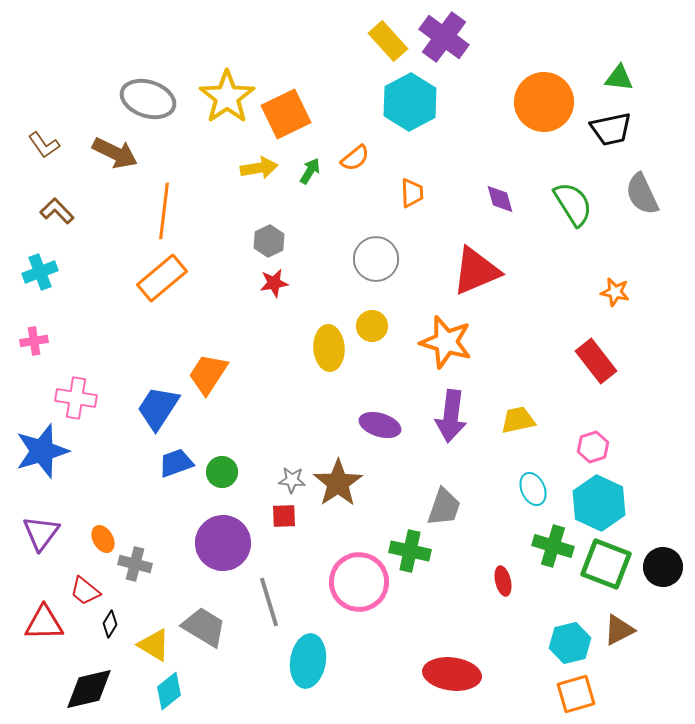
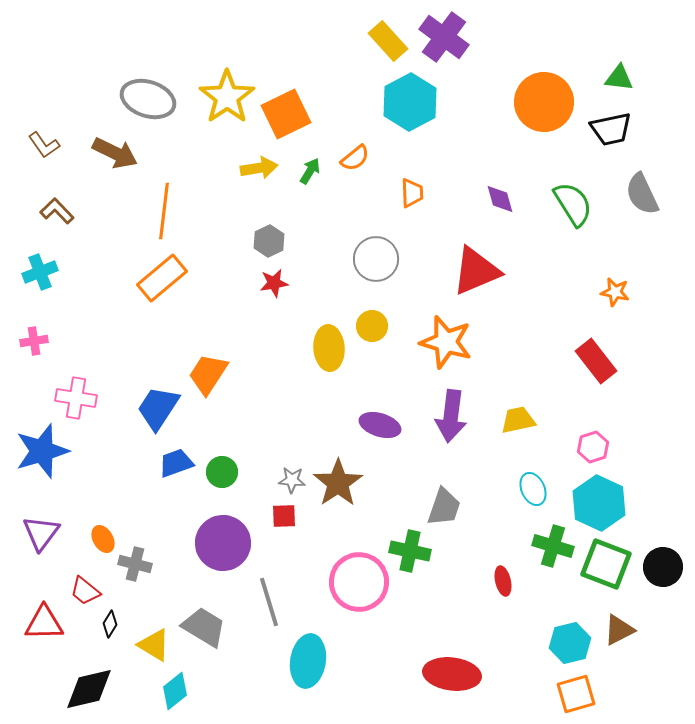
cyan diamond at (169, 691): moved 6 px right
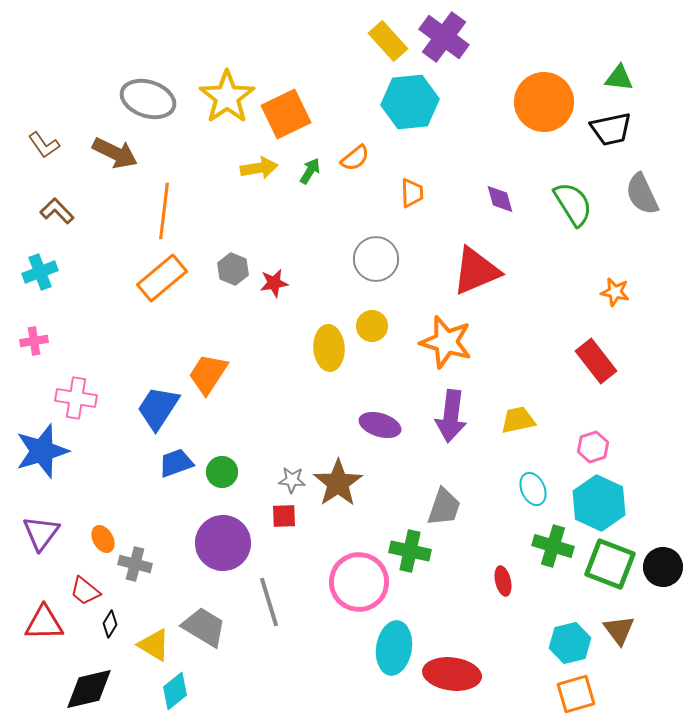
cyan hexagon at (410, 102): rotated 22 degrees clockwise
gray hexagon at (269, 241): moved 36 px left, 28 px down; rotated 12 degrees counterclockwise
green square at (606, 564): moved 4 px right
brown triangle at (619, 630): rotated 40 degrees counterclockwise
cyan ellipse at (308, 661): moved 86 px right, 13 px up
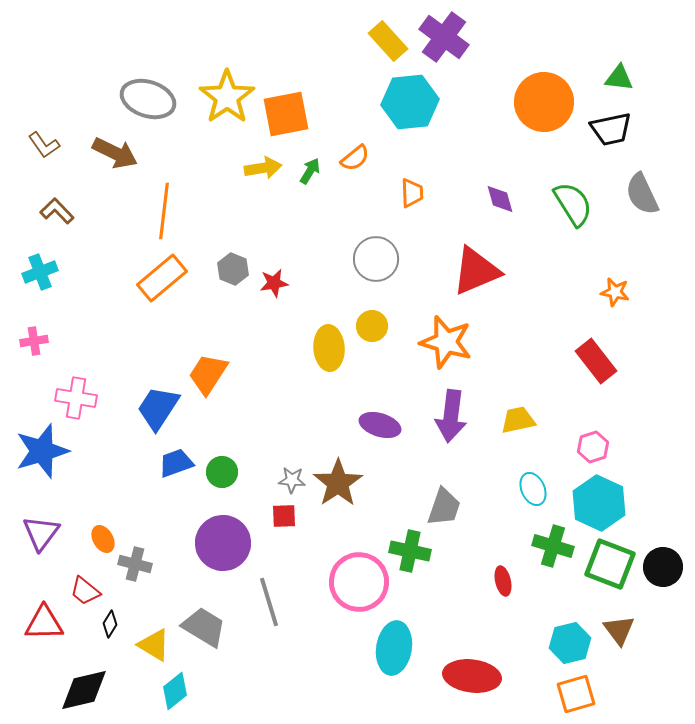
orange square at (286, 114): rotated 15 degrees clockwise
yellow arrow at (259, 168): moved 4 px right
red ellipse at (452, 674): moved 20 px right, 2 px down
black diamond at (89, 689): moved 5 px left, 1 px down
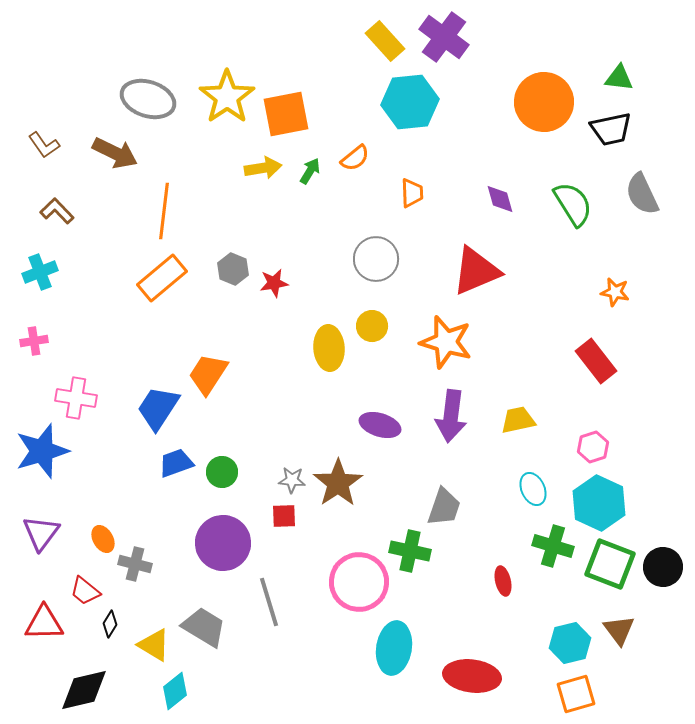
yellow rectangle at (388, 41): moved 3 px left
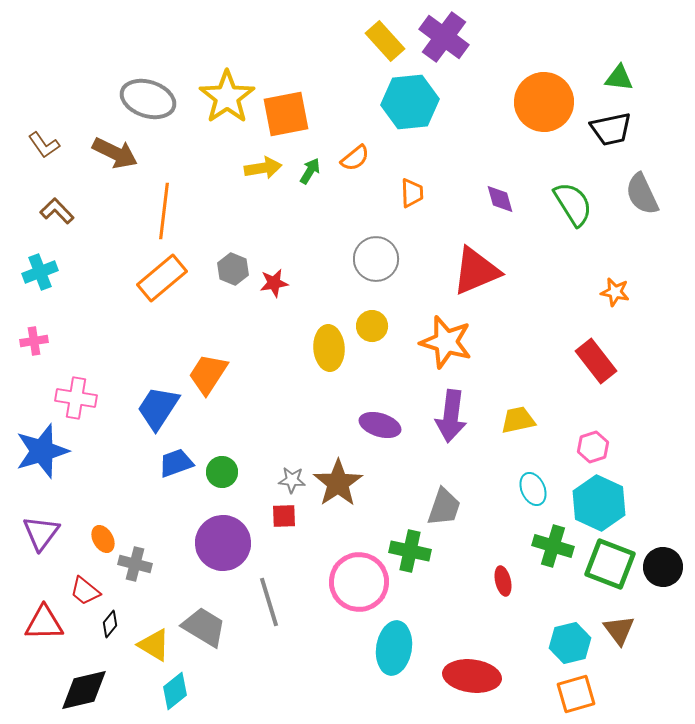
black diamond at (110, 624): rotated 8 degrees clockwise
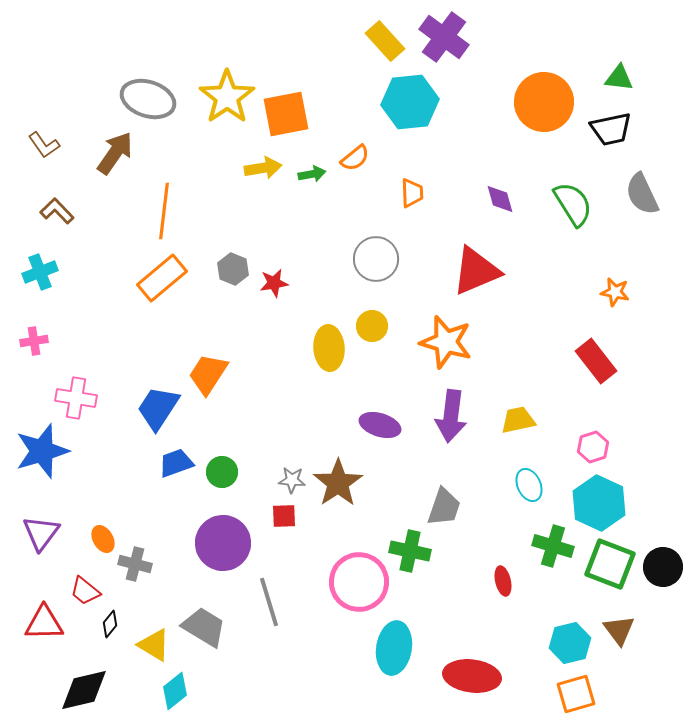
brown arrow at (115, 153): rotated 81 degrees counterclockwise
green arrow at (310, 171): moved 2 px right, 3 px down; rotated 48 degrees clockwise
cyan ellipse at (533, 489): moved 4 px left, 4 px up
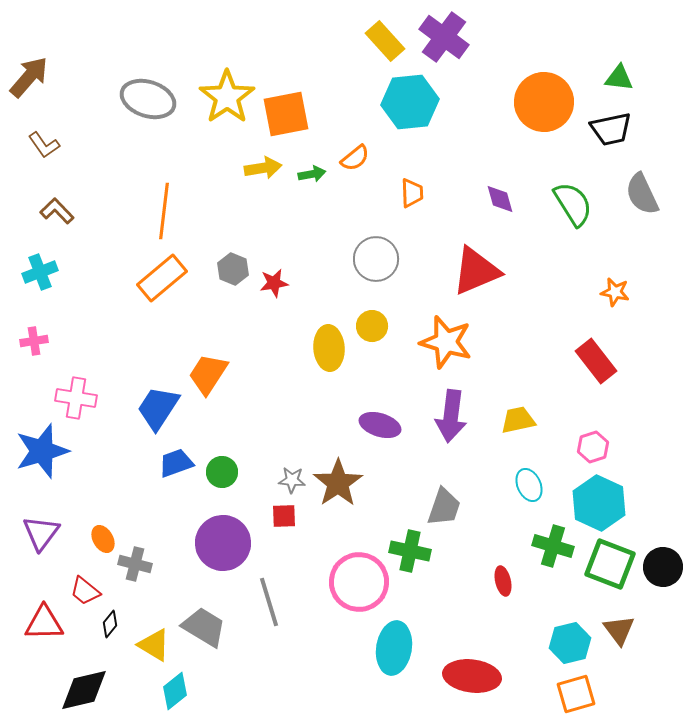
brown arrow at (115, 153): moved 86 px left, 76 px up; rotated 6 degrees clockwise
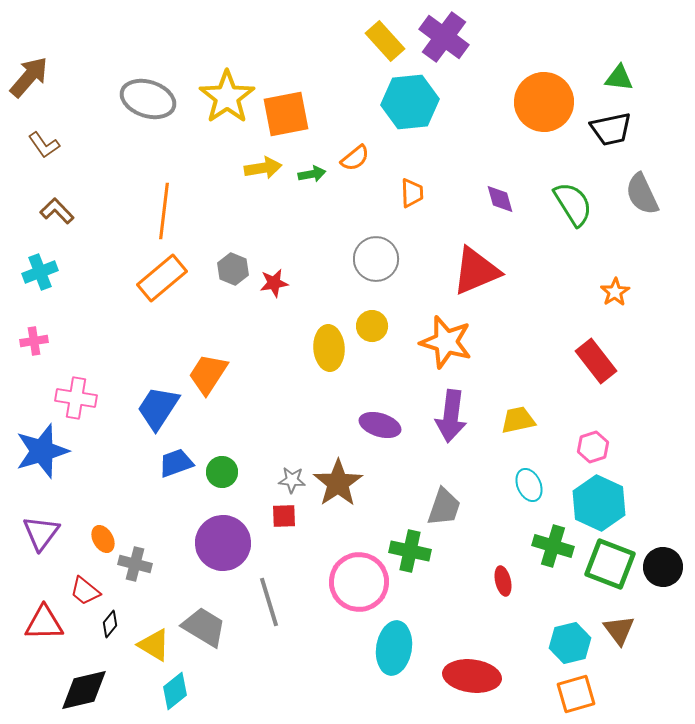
orange star at (615, 292): rotated 28 degrees clockwise
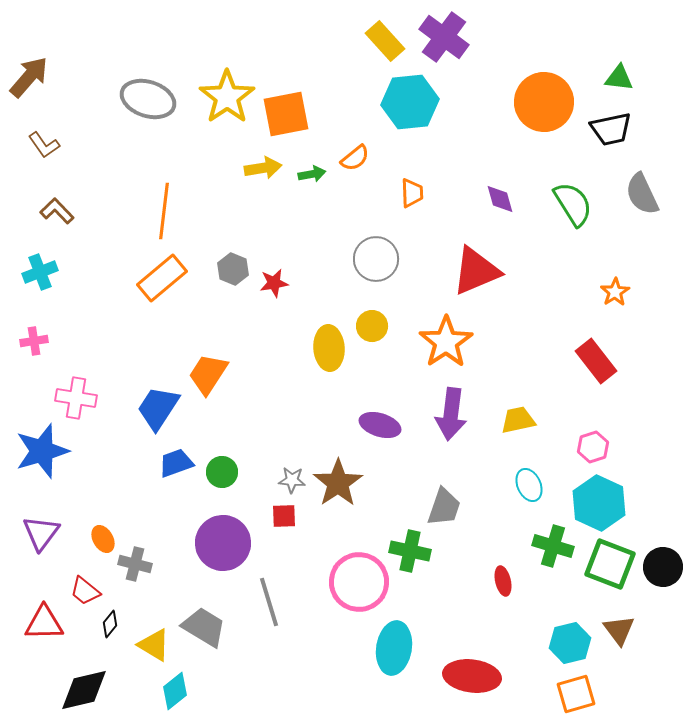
orange star at (446, 342): rotated 22 degrees clockwise
purple arrow at (451, 416): moved 2 px up
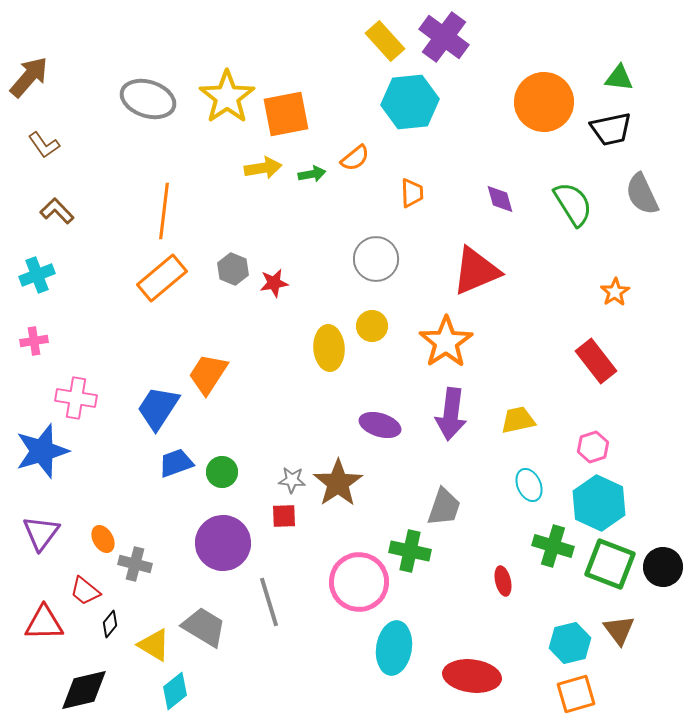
cyan cross at (40, 272): moved 3 px left, 3 px down
